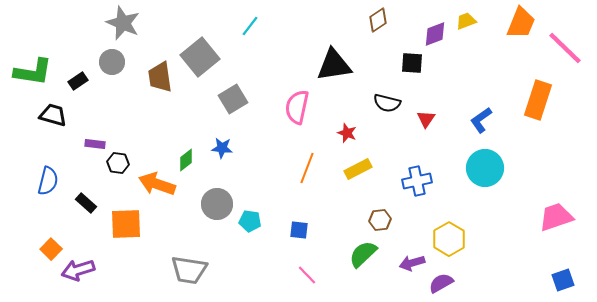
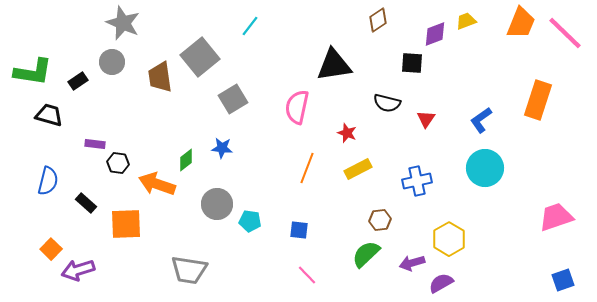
pink line at (565, 48): moved 15 px up
black trapezoid at (53, 115): moved 4 px left
green semicircle at (363, 254): moved 3 px right
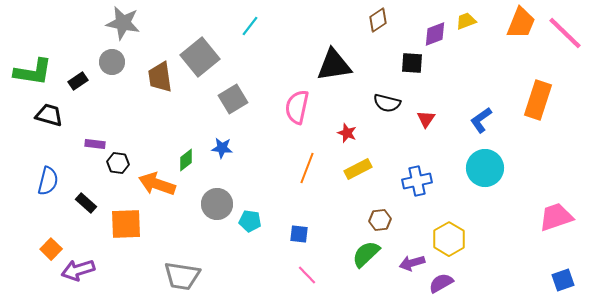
gray star at (123, 23): rotated 12 degrees counterclockwise
blue square at (299, 230): moved 4 px down
gray trapezoid at (189, 270): moved 7 px left, 6 px down
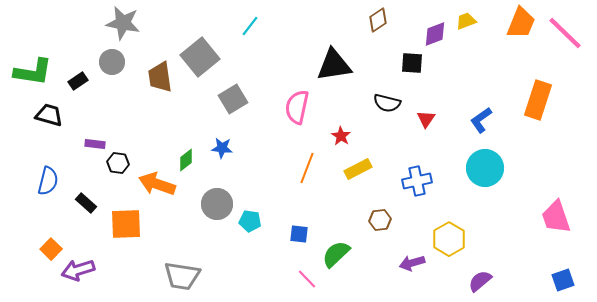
red star at (347, 133): moved 6 px left, 3 px down; rotated 12 degrees clockwise
pink trapezoid at (556, 217): rotated 90 degrees counterclockwise
green semicircle at (366, 254): moved 30 px left
pink line at (307, 275): moved 4 px down
purple semicircle at (441, 283): moved 39 px right, 2 px up; rotated 10 degrees counterclockwise
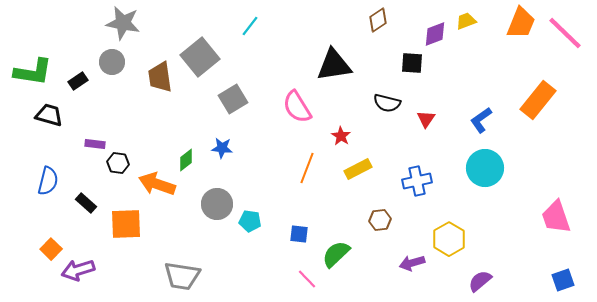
orange rectangle at (538, 100): rotated 21 degrees clockwise
pink semicircle at (297, 107): rotated 44 degrees counterclockwise
